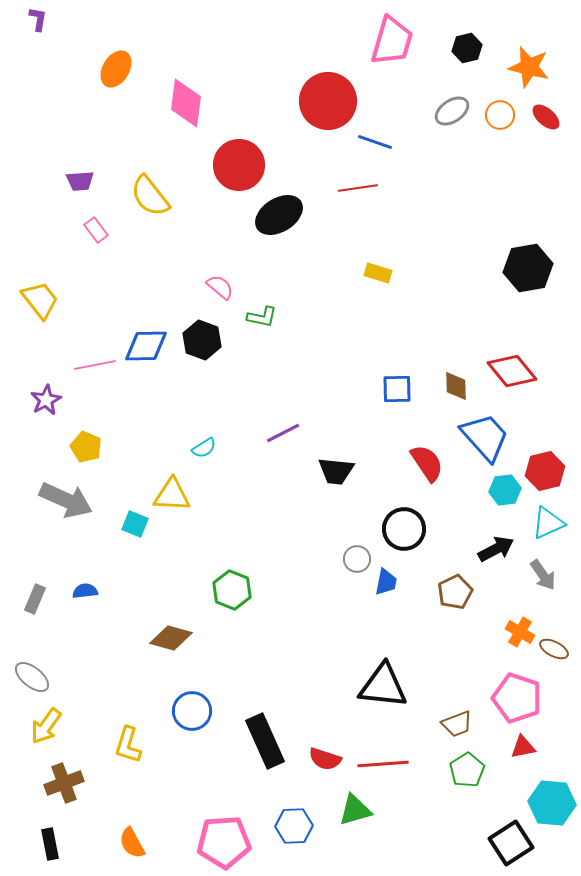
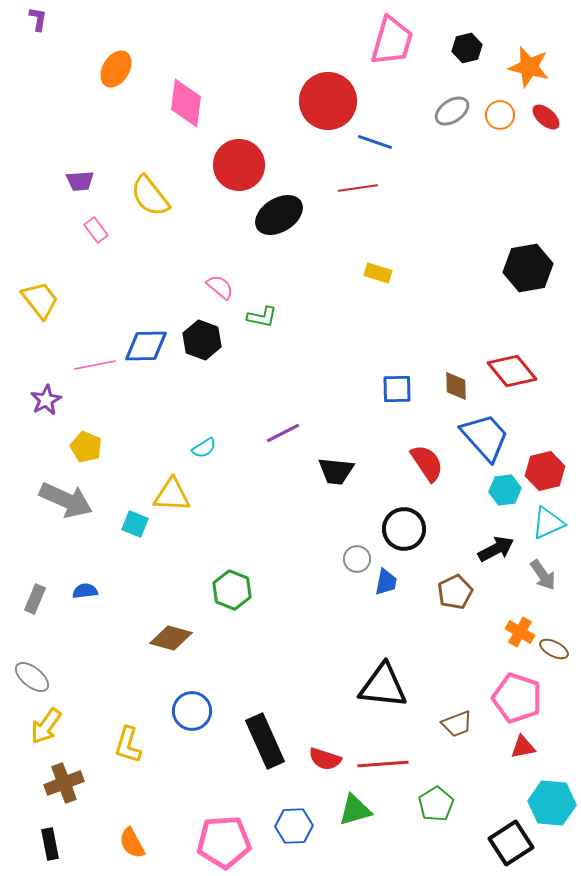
green pentagon at (467, 770): moved 31 px left, 34 px down
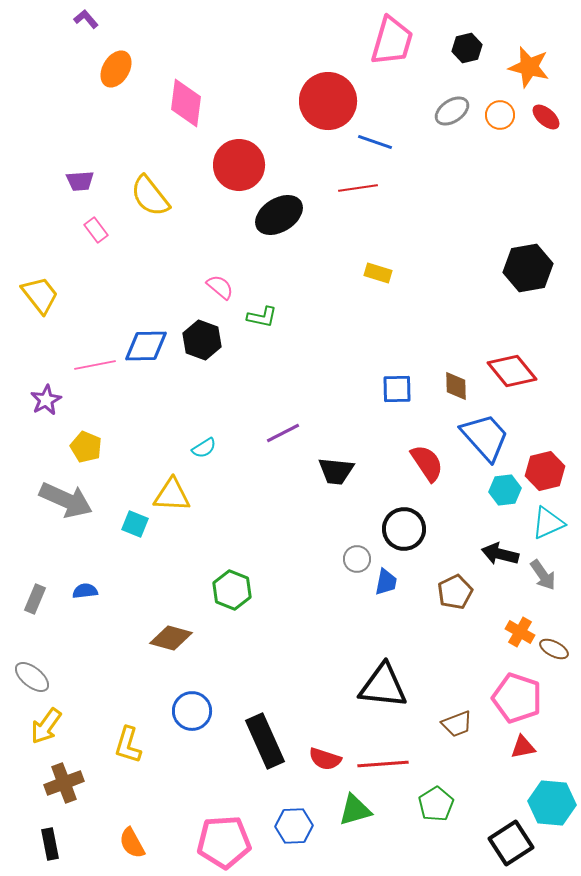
purple L-shape at (38, 19): moved 48 px right; rotated 50 degrees counterclockwise
yellow trapezoid at (40, 300): moved 5 px up
black arrow at (496, 549): moved 4 px right, 5 px down; rotated 138 degrees counterclockwise
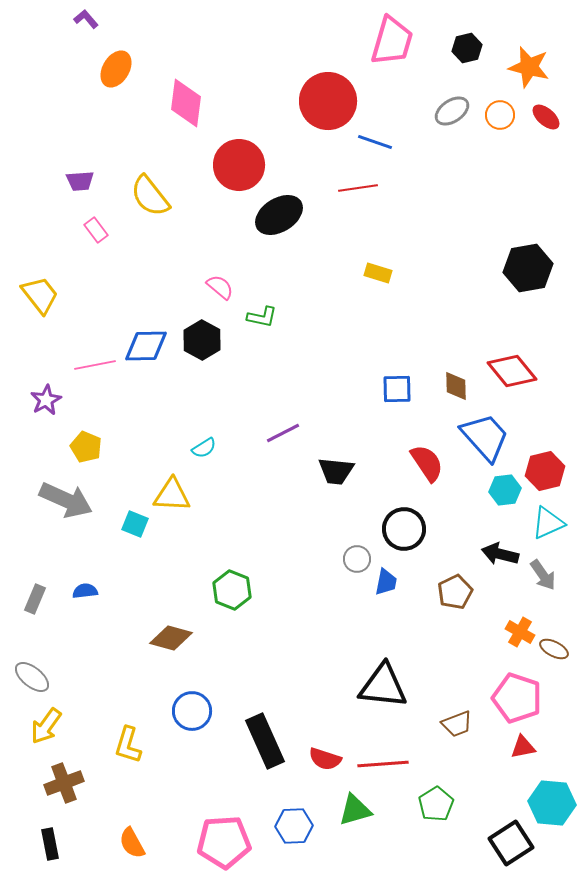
black hexagon at (202, 340): rotated 9 degrees clockwise
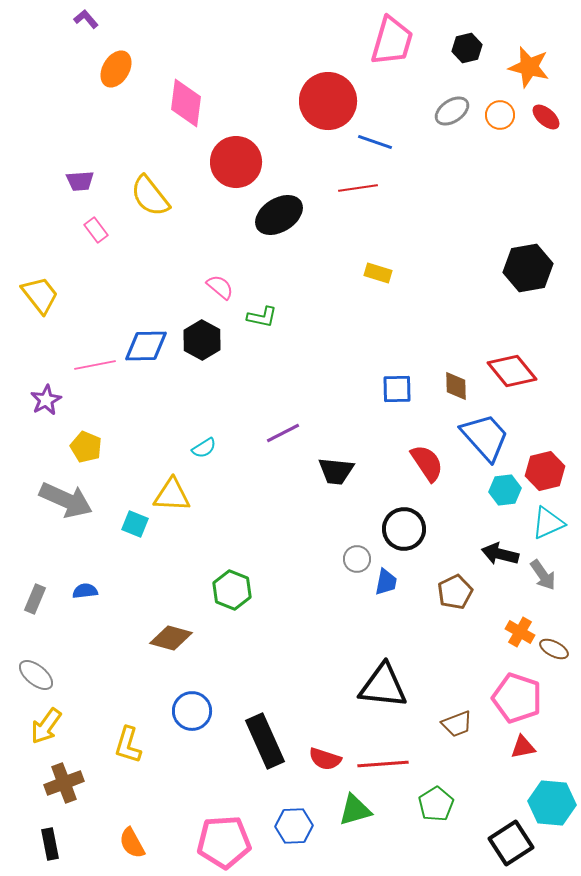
red circle at (239, 165): moved 3 px left, 3 px up
gray ellipse at (32, 677): moved 4 px right, 2 px up
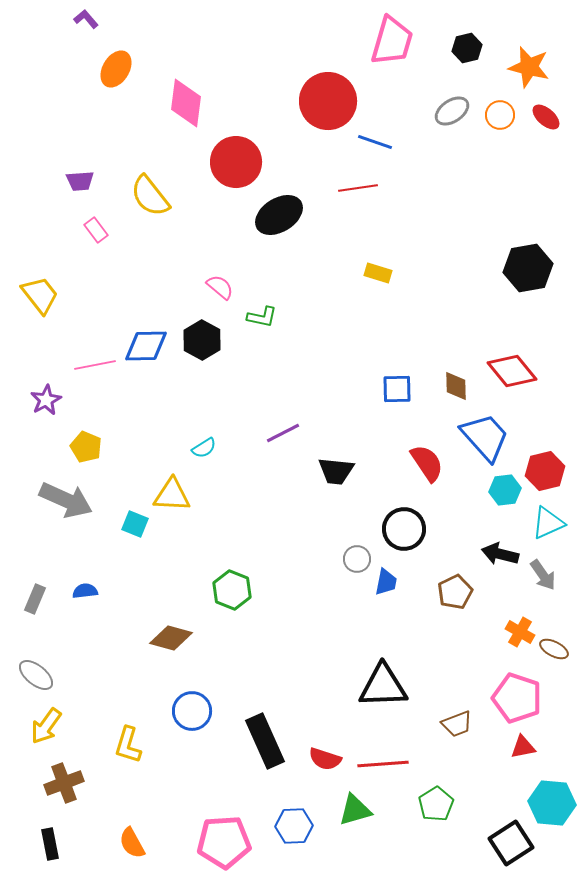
black triangle at (383, 686): rotated 8 degrees counterclockwise
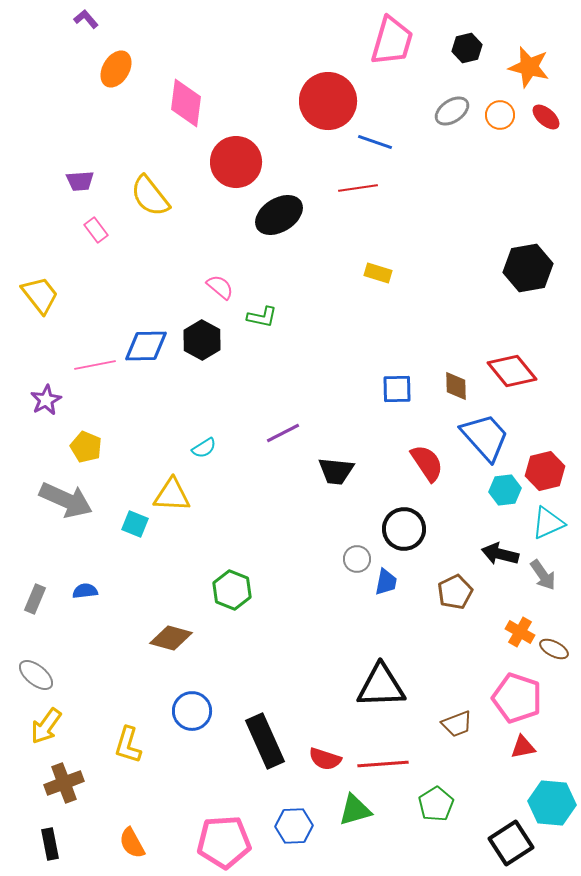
black triangle at (383, 686): moved 2 px left
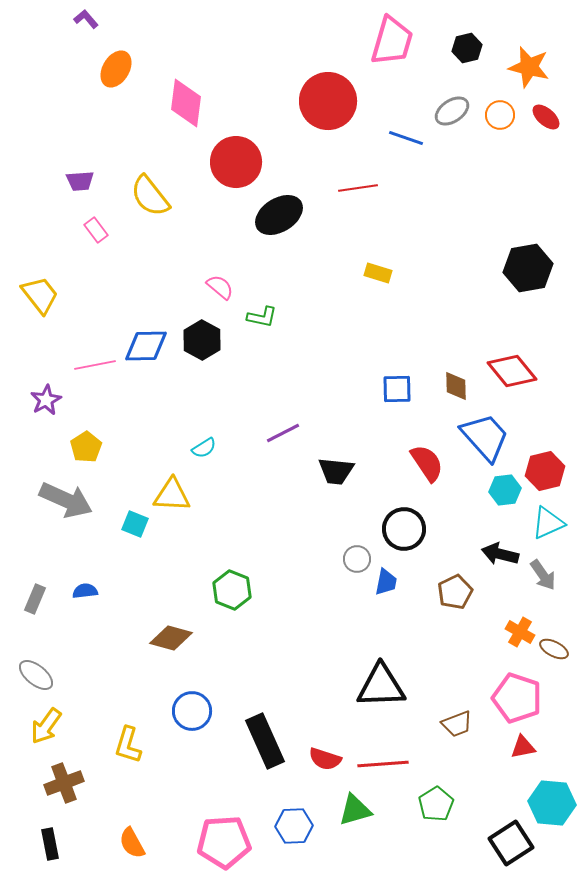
blue line at (375, 142): moved 31 px right, 4 px up
yellow pentagon at (86, 447): rotated 16 degrees clockwise
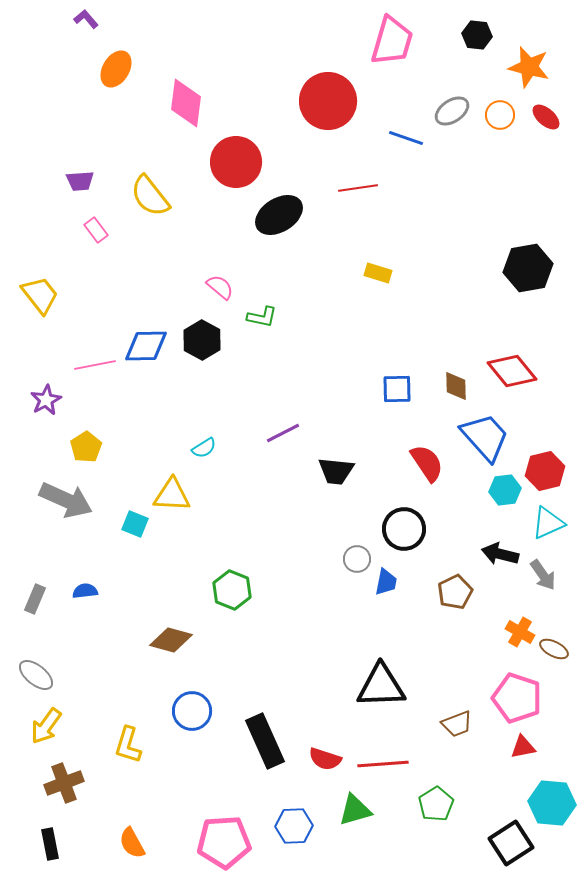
black hexagon at (467, 48): moved 10 px right, 13 px up; rotated 20 degrees clockwise
brown diamond at (171, 638): moved 2 px down
